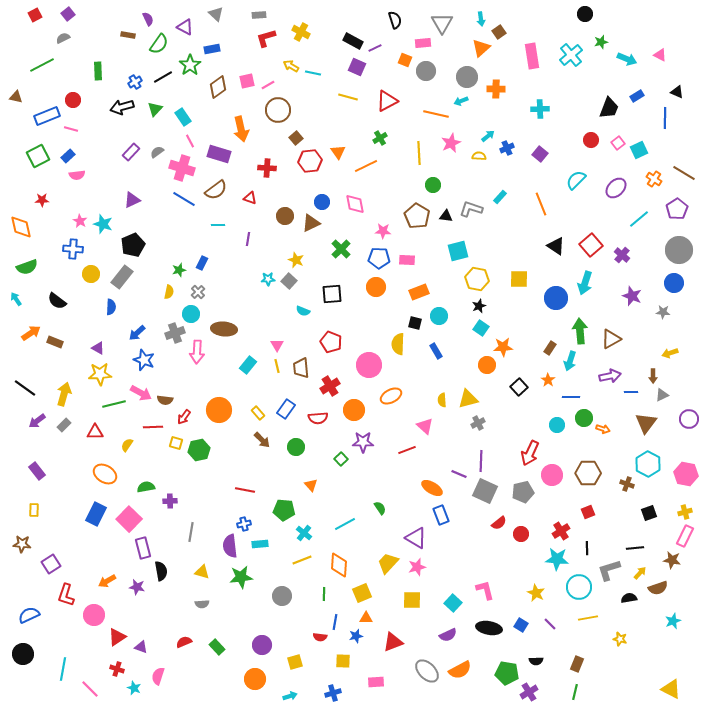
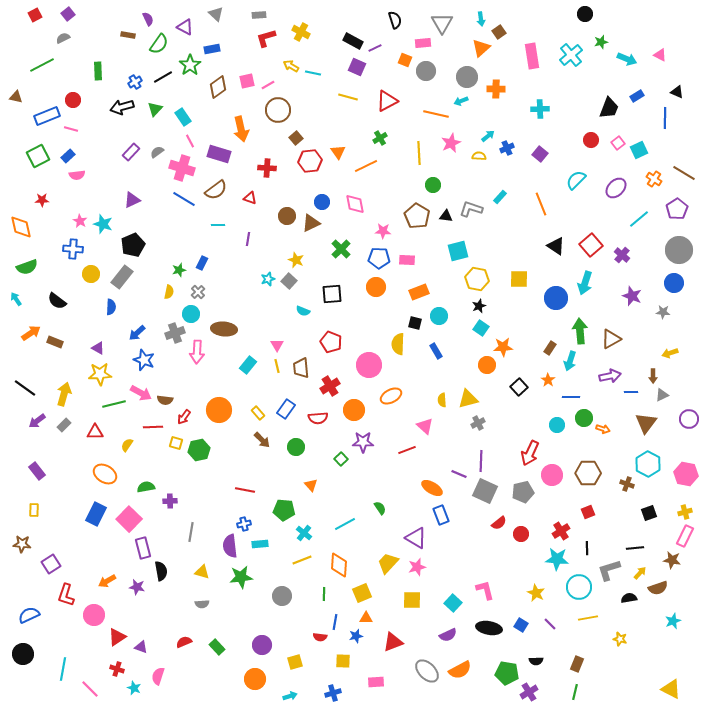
brown circle at (285, 216): moved 2 px right
cyan star at (268, 279): rotated 16 degrees counterclockwise
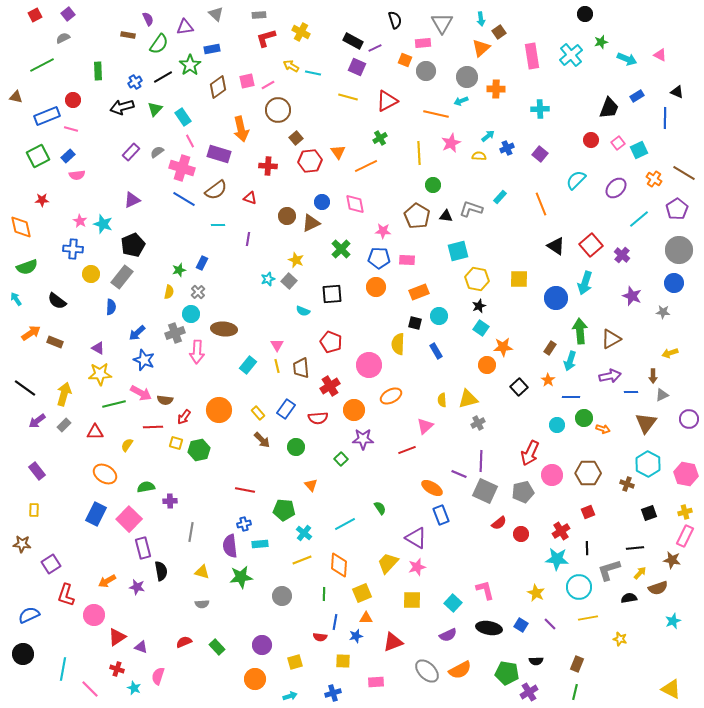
purple triangle at (185, 27): rotated 36 degrees counterclockwise
red cross at (267, 168): moved 1 px right, 2 px up
pink triangle at (425, 426): rotated 36 degrees clockwise
purple star at (363, 442): moved 3 px up
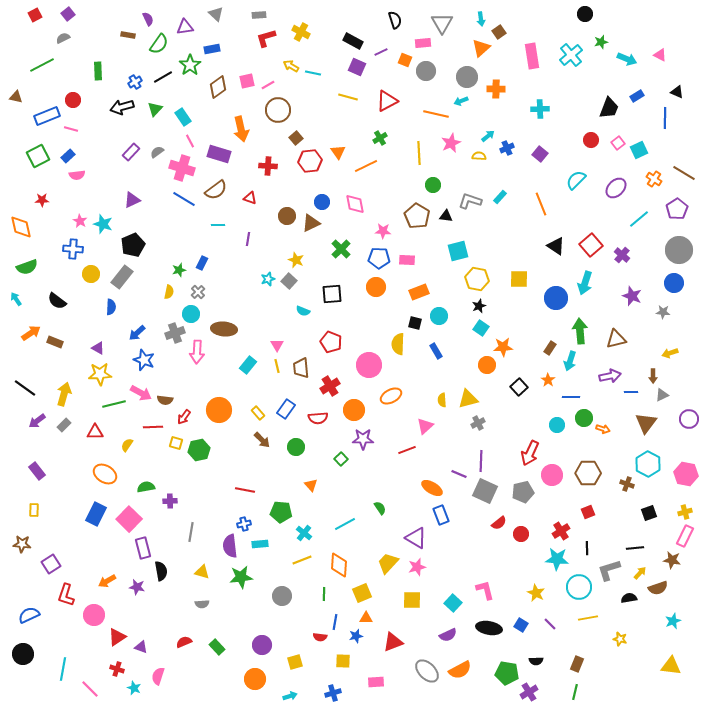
purple line at (375, 48): moved 6 px right, 4 px down
gray L-shape at (471, 209): moved 1 px left, 8 px up
brown triangle at (611, 339): moved 5 px right; rotated 15 degrees clockwise
green pentagon at (284, 510): moved 3 px left, 2 px down
yellow triangle at (671, 689): moved 23 px up; rotated 20 degrees counterclockwise
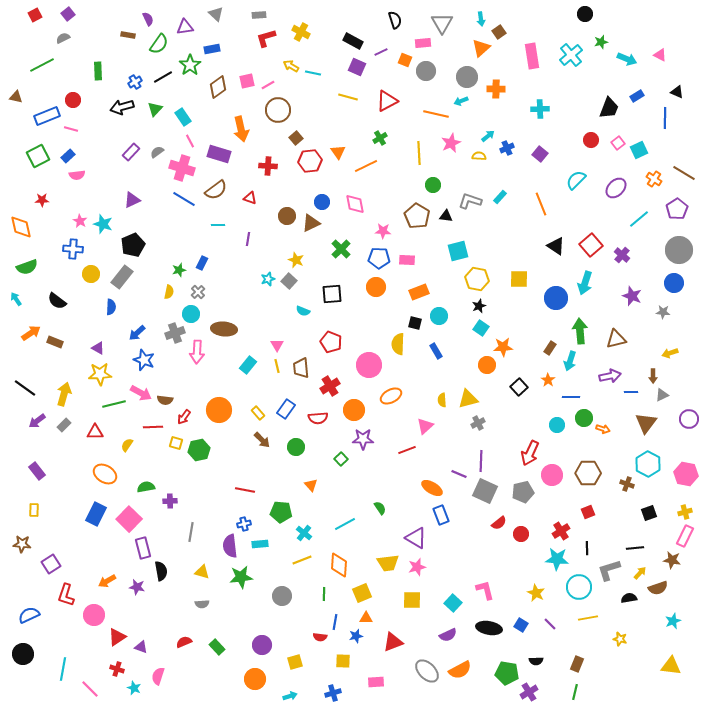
yellow trapezoid at (388, 563): rotated 140 degrees counterclockwise
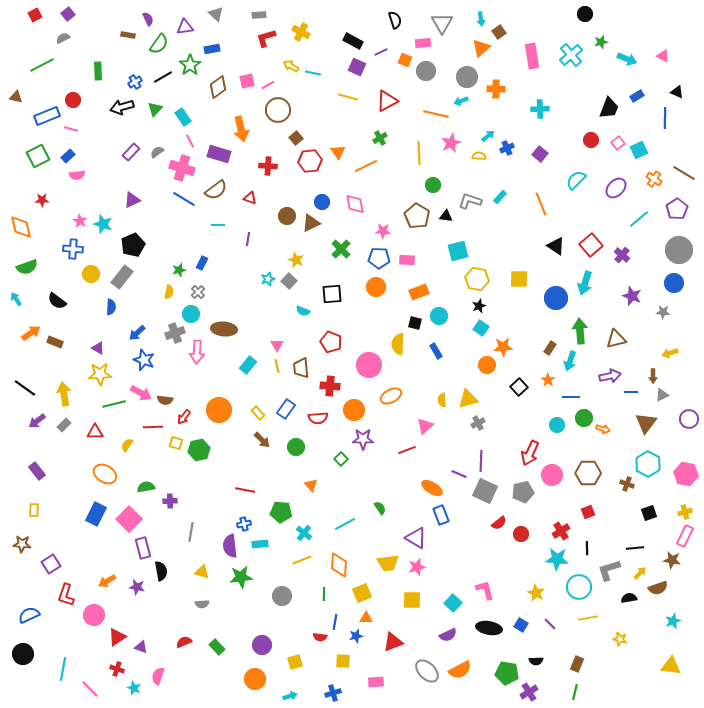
pink triangle at (660, 55): moved 3 px right, 1 px down
red cross at (330, 386): rotated 36 degrees clockwise
yellow arrow at (64, 394): rotated 25 degrees counterclockwise
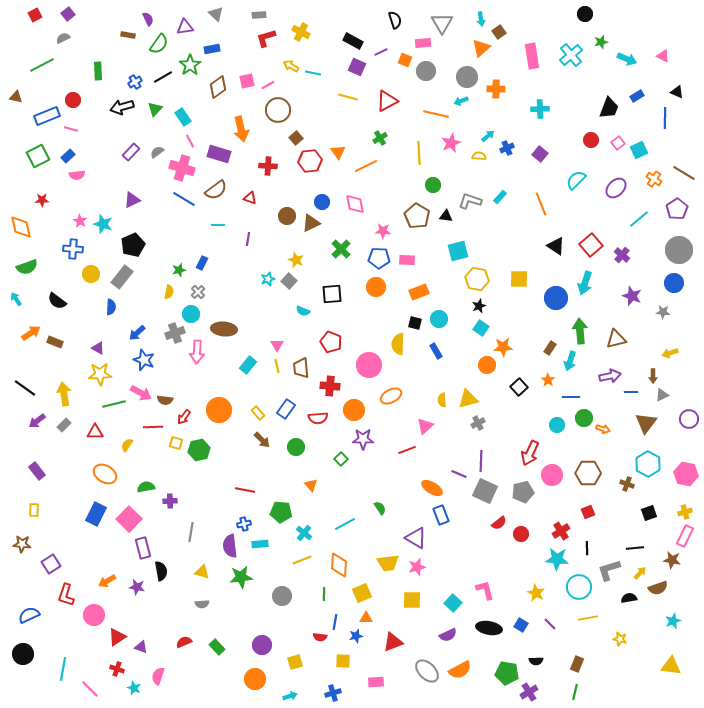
cyan circle at (439, 316): moved 3 px down
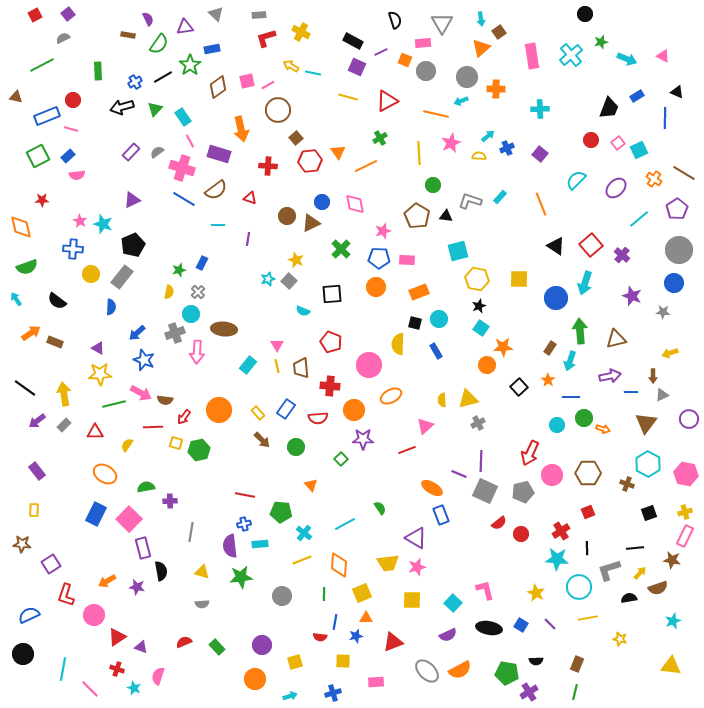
pink star at (383, 231): rotated 21 degrees counterclockwise
red line at (245, 490): moved 5 px down
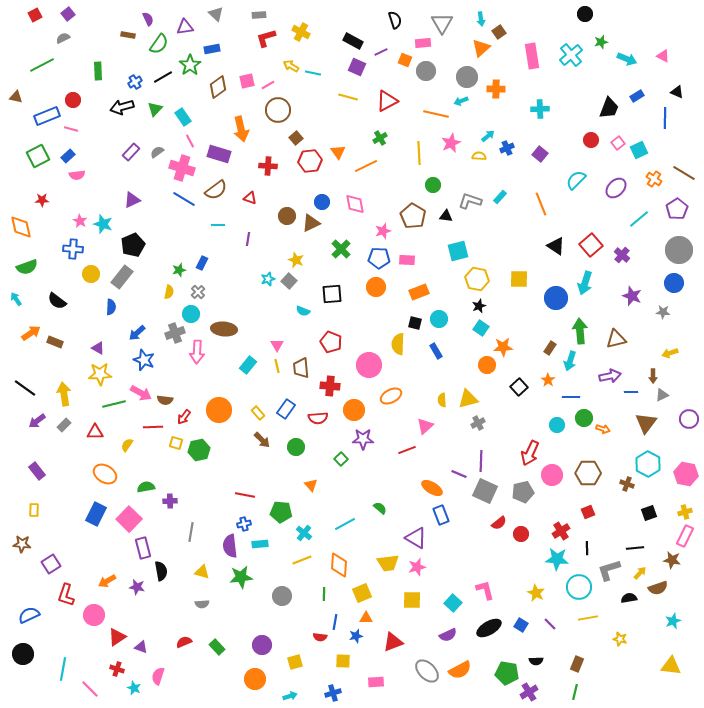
brown pentagon at (417, 216): moved 4 px left
green semicircle at (380, 508): rotated 16 degrees counterclockwise
black ellipse at (489, 628): rotated 40 degrees counterclockwise
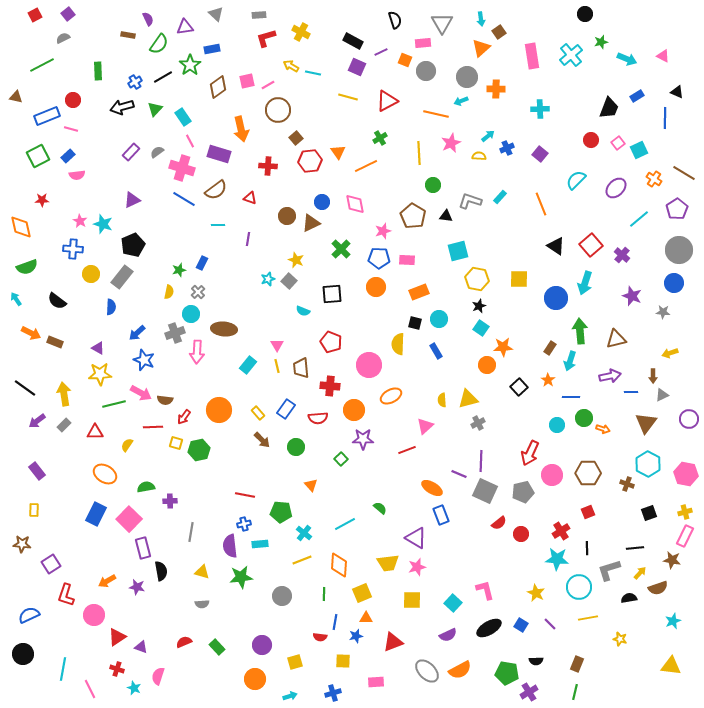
orange arrow at (31, 333): rotated 60 degrees clockwise
pink line at (90, 689): rotated 18 degrees clockwise
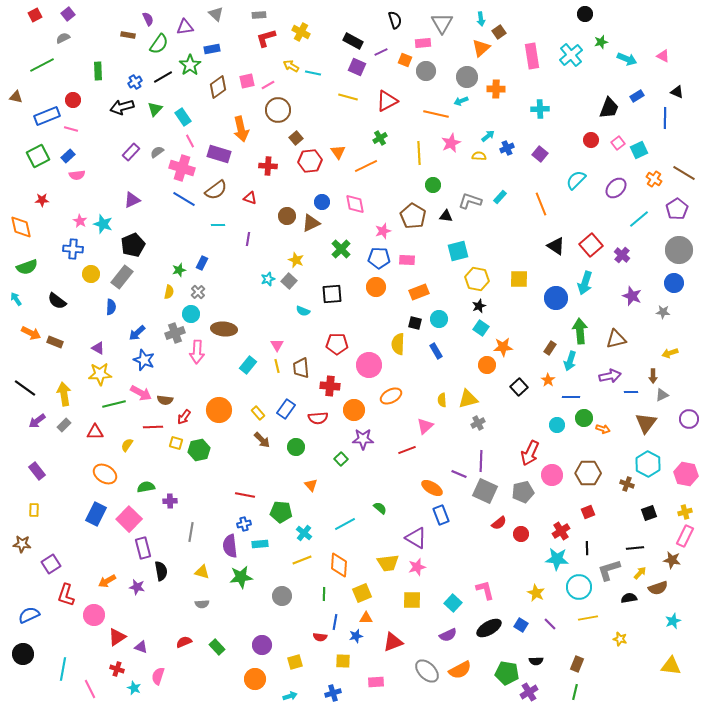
red pentagon at (331, 342): moved 6 px right, 2 px down; rotated 20 degrees counterclockwise
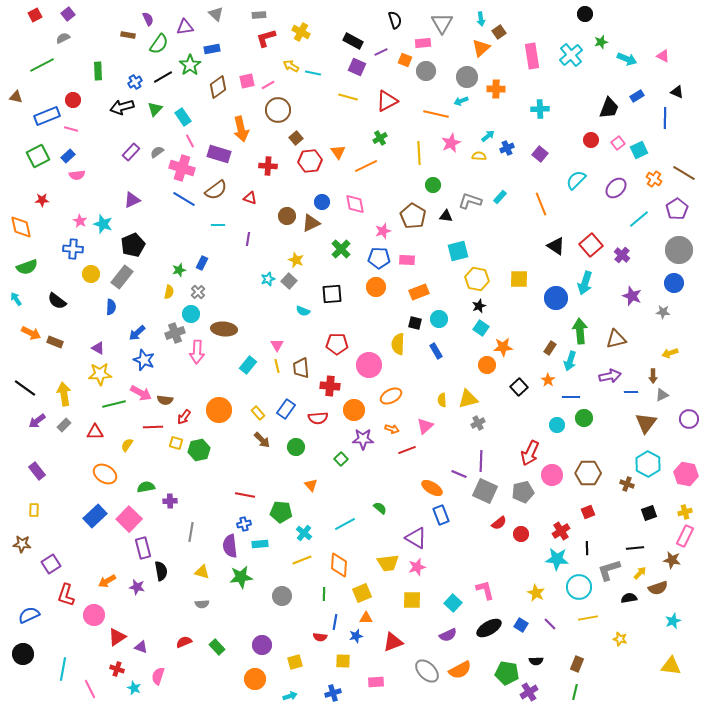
orange arrow at (603, 429): moved 211 px left
blue rectangle at (96, 514): moved 1 px left, 2 px down; rotated 20 degrees clockwise
